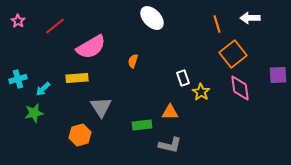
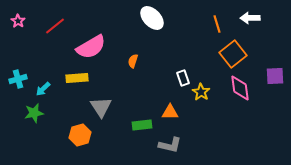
purple square: moved 3 px left, 1 px down
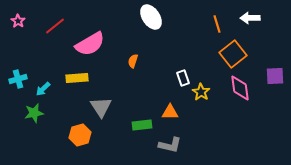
white ellipse: moved 1 px left, 1 px up; rotated 10 degrees clockwise
pink semicircle: moved 1 px left, 3 px up
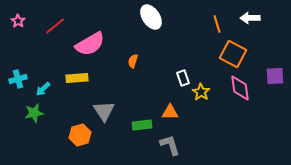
orange square: rotated 24 degrees counterclockwise
gray triangle: moved 3 px right, 4 px down
gray L-shape: rotated 120 degrees counterclockwise
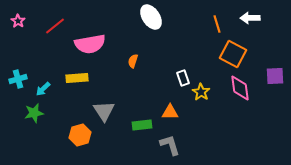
pink semicircle: rotated 20 degrees clockwise
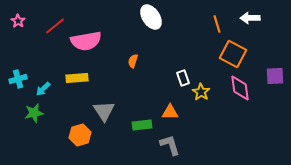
pink semicircle: moved 4 px left, 3 px up
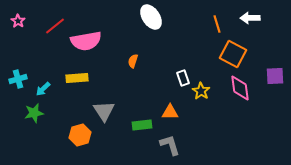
yellow star: moved 1 px up
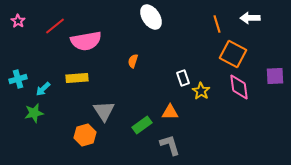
pink diamond: moved 1 px left, 1 px up
green rectangle: rotated 30 degrees counterclockwise
orange hexagon: moved 5 px right
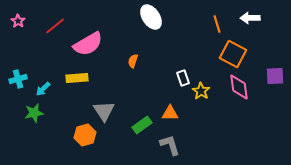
pink semicircle: moved 2 px right, 3 px down; rotated 20 degrees counterclockwise
orange triangle: moved 1 px down
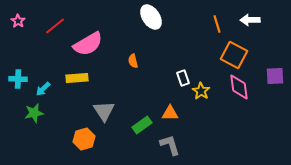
white arrow: moved 2 px down
orange square: moved 1 px right, 1 px down
orange semicircle: rotated 32 degrees counterclockwise
cyan cross: rotated 18 degrees clockwise
orange hexagon: moved 1 px left, 4 px down
